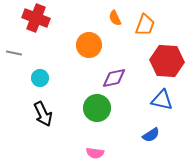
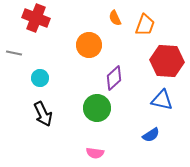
purple diamond: rotated 30 degrees counterclockwise
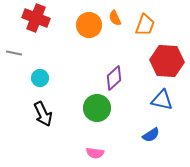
orange circle: moved 20 px up
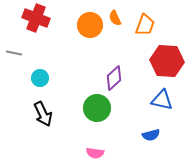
orange circle: moved 1 px right
blue semicircle: rotated 18 degrees clockwise
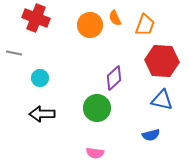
red hexagon: moved 5 px left
black arrow: moved 1 px left; rotated 115 degrees clockwise
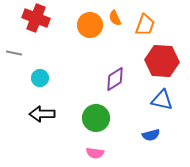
purple diamond: moved 1 px right, 1 px down; rotated 10 degrees clockwise
green circle: moved 1 px left, 10 px down
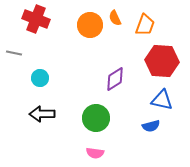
red cross: moved 1 px down
blue semicircle: moved 9 px up
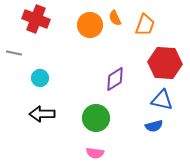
red hexagon: moved 3 px right, 2 px down
blue semicircle: moved 3 px right
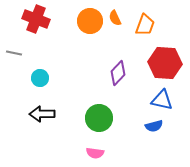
orange circle: moved 4 px up
purple diamond: moved 3 px right, 6 px up; rotated 15 degrees counterclockwise
green circle: moved 3 px right
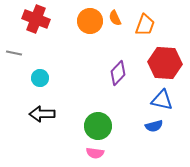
green circle: moved 1 px left, 8 px down
